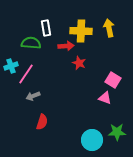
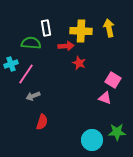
cyan cross: moved 2 px up
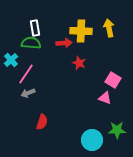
white rectangle: moved 11 px left
red arrow: moved 2 px left, 3 px up
cyan cross: moved 4 px up; rotated 24 degrees counterclockwise
gray arrow: moved 5 px left, 3 px up
green star: moved 2 px up
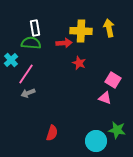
red semicircle: moved 10 px right, 11 px down
green star: rotated 12 degrees clockwise
cyan circle: moved 4 px right, 1 px down
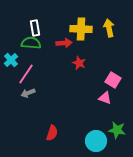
yellow cross: moved 2 px up
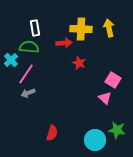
green semicircle: moved 2 px left, 4 px down
pink triangle: rotated 24 degrees clockwise
cyan circle: moved 1 px left, 1 px up
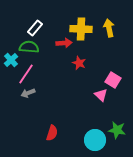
white rectangle: rotated 49 degrees clockwise
pink triangle: moved 4 px left, 3 px up
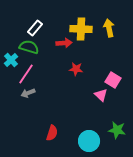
green semicircle: rotated 12 degrees clockwise
red star: moved 3 px left, 6 px down; rotated 16 degrees counterclockwise
cyan circle: moved 6 px left, 1 px down
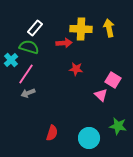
green star: moved 1 px right, 4 px up
cyan circle: moved 3 px up
